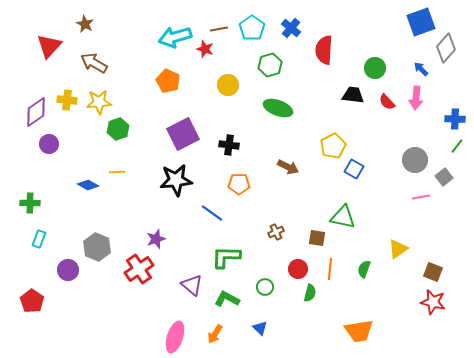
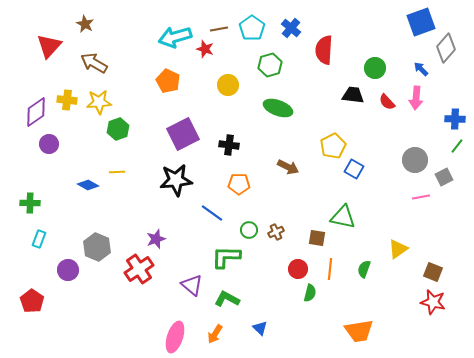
gray square at (444, 177): rotated 12 degrees clockwise
green circle at (265, 287): moved 16 px left, 57 px up
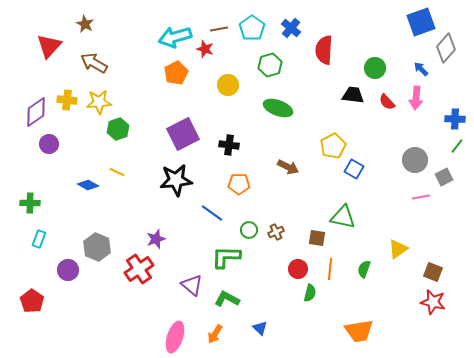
orange pentagon at (168, 81): moved 8 px right, 8 px up; rotated 20 degrees clockwise
yellow line at (117, 172): rotated 28 degrees clockwise
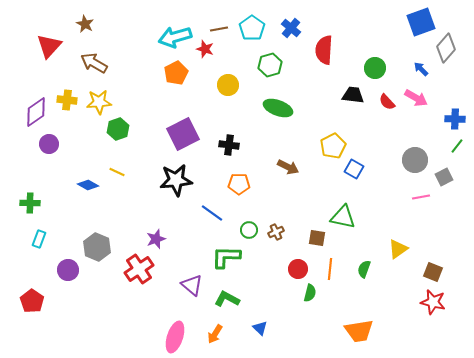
pink arrow at (416, 98): rotated 65 degrees counterclockwise
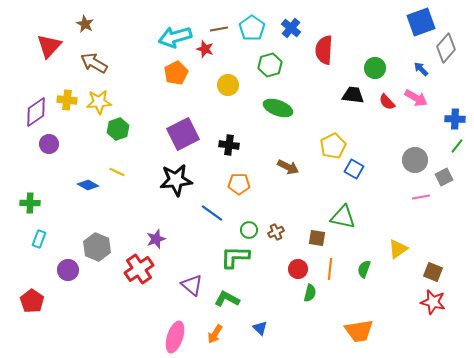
green L-shape at (226, 257): moved 9 px right
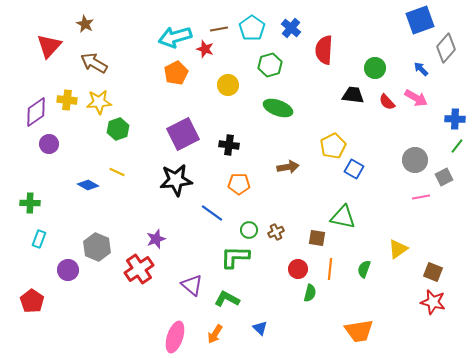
blue square at (421, 22): moved 1 px left, 2 px up
brown arrow at (288, 167): rotated 35 degrees counterclockwise
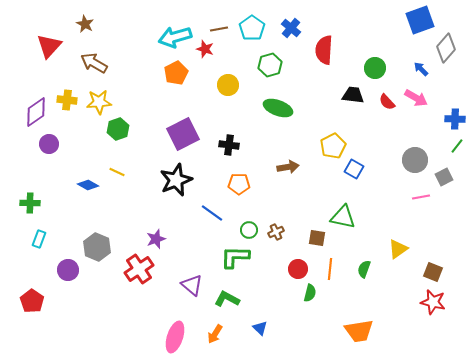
black star at (176, 180): rotated 16 degrees counterclockwise
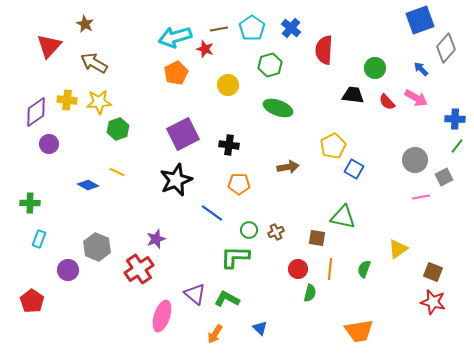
purple triangle at (192, 285): moved 3 px right, 9 px down
pink ellipse at (175, 337): moved 13 px left, 21 px up
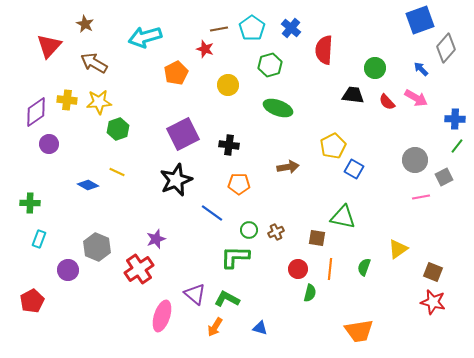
cyan arrow at (175, 37): moved 30 px left
green semicircle at (364, 269): moved 2 px up
red pentagon at (32, 301): rotated 10 degrees clockwise
blue triangle at (260, 328): rotated 28 degrees counterclockwise
orange arrow at (215, 334): moved 7 px up
